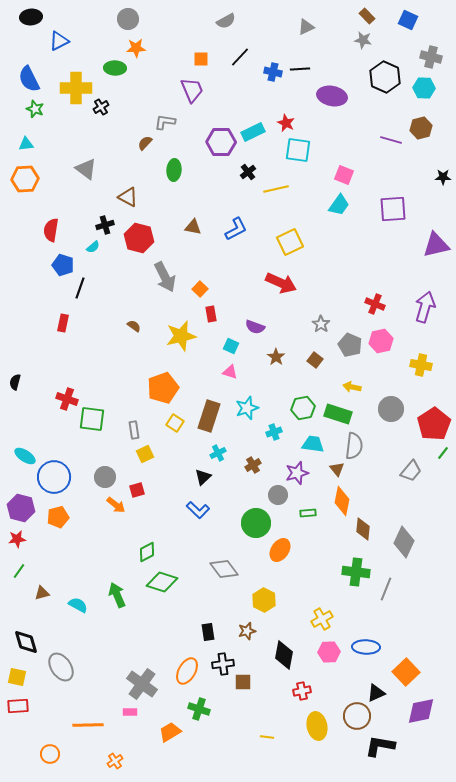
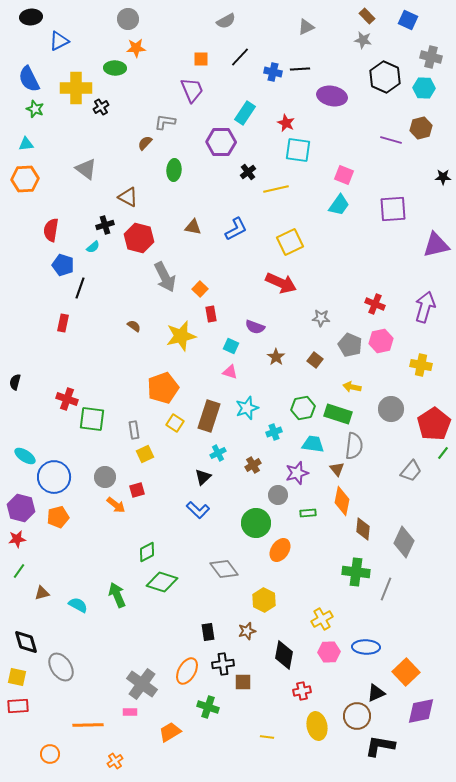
cyan rectangle at (253, 132): moved 8 px left, 19 px up; rotated 30 degrees counterclockwise
gray star at (321, 324): moved 6 px up; rotated 30 degrees counterclockwise
green cross at (199, 709): moved 9 px right, 2 px up
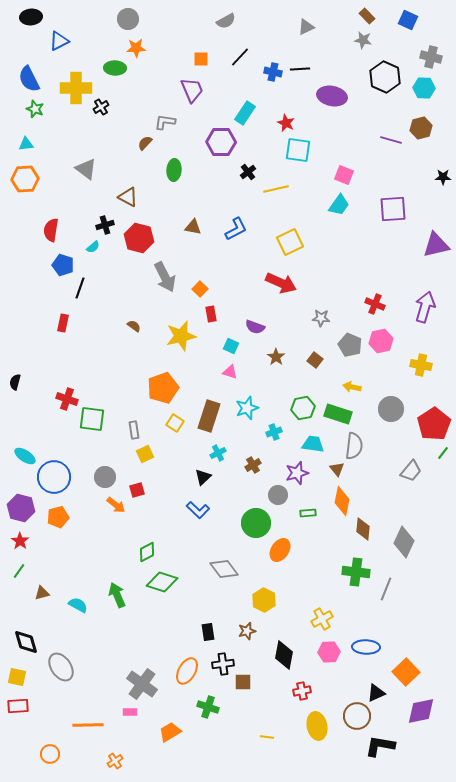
red star at (17, 539): moved 3 px right, 2 px down; rotated 30 degrees counterclockwise
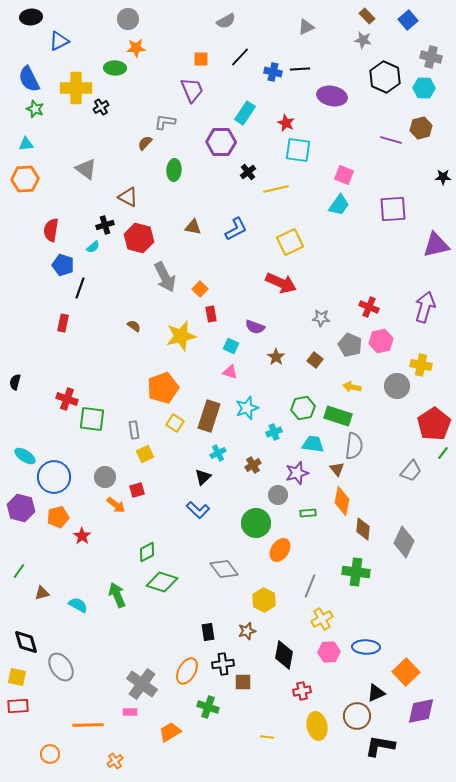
blue square at (408, 20): rotated 24 degrees clockwise
red cross at (375, 304): moved 6 px left, 3 px down
gray circle at (391, 409): moved 6 px right, 23 px up
green rectangle at (338, 414): moved 2 px down
red star at (20, 541): moved 62 px right, 5 px up
gray line at (386, 589): moved 76 px left, 3 px up
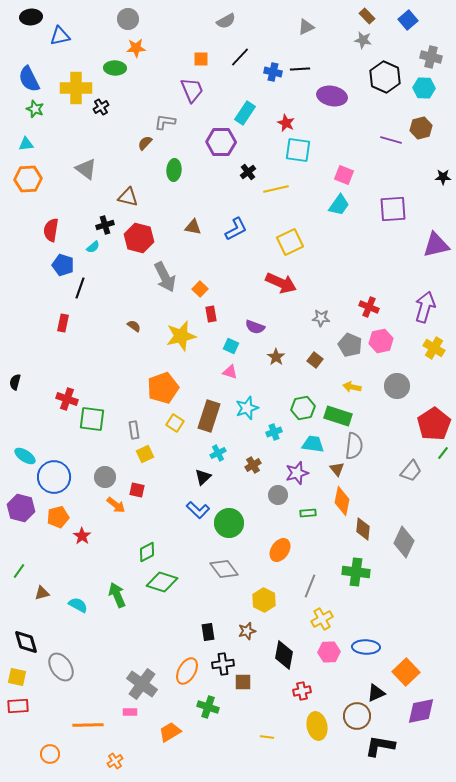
blue triangle at (59, 41): moved 1 px right, 5 px up; rotated 15 degrees clockwise
orange hexagon at (25, 179): moved 3 px right
brown triangle at (128, 197): rotated 15 degrees counterclockwise
yellow cross at (421, 365): moved 13 px right, 17 px up; rotated 20 degrees clockwise
red square at (137, 490): rotated 28 degrees clockwise
green circle at (256, 523): moved 27 px left
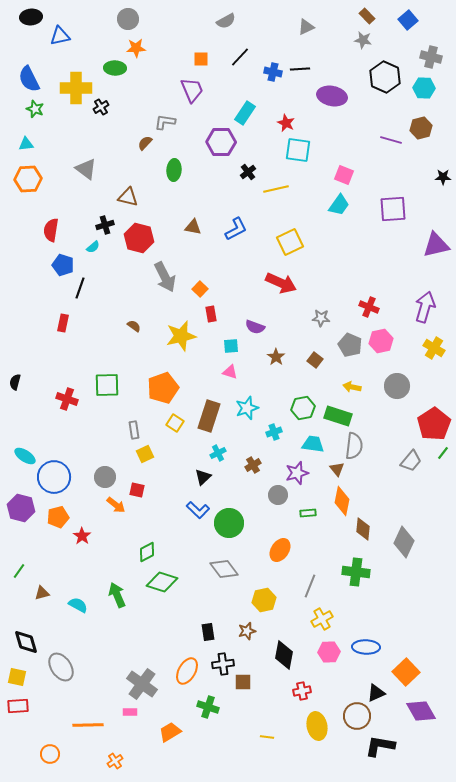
cyan square at (231, 346): rotated 28 degrees counterclockwise
green square at (92, 419): moved 15 px right, 34 px up; rotated 8 degrees counterclockwise
gray trapezoid at (411, 471): moved 10 px up
yellow hexagon at (264, 600): rotated 20 degrees clockwise
purple diamond at (421, 711): rotated 72 degrees clockwise
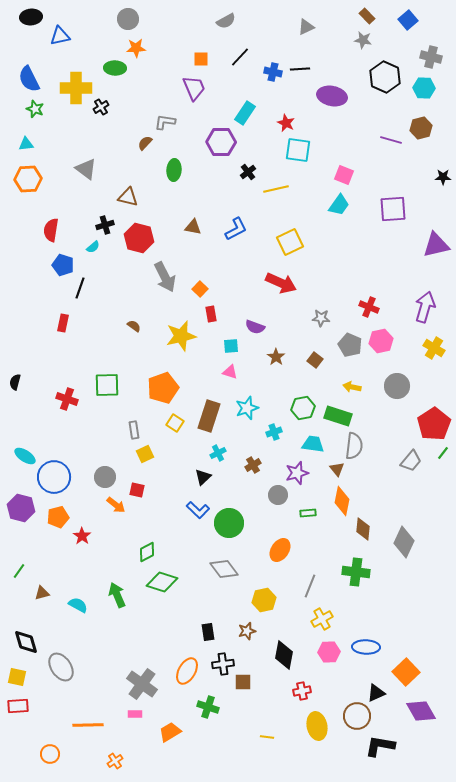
purple trapezoid at (192, 90): moved 2 px right, 2 px up
pink rectangle at (130, 712): moved 5 px right, 2 px down
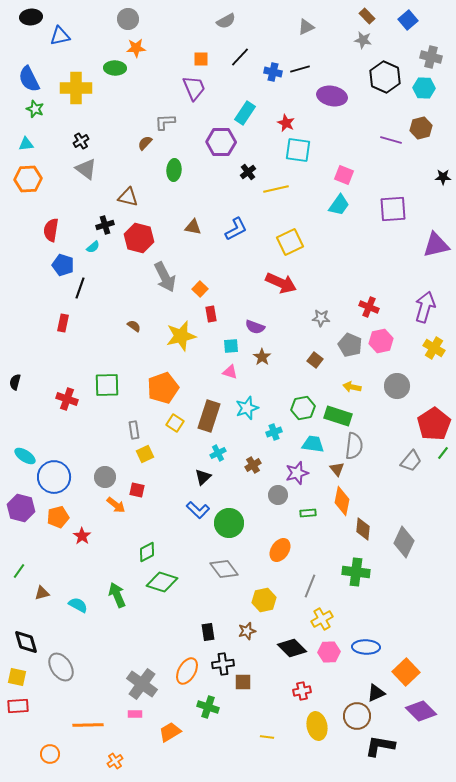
black line at (300, 69): rotated 12 degrees counterclockwise
black cross at (101, 107): moved 20 px left, 34 px down
gray L-shape at (165, 122): rotated 10 degrees counterclockwise
brown star at (276, 357): moved 14 px left
black diamond at (284, 655): moved 8 px right, 7 px up; rotated 56 degrees counterclockwise
purple diamond at (421, 711): rotated 16 degrees counterclockwise
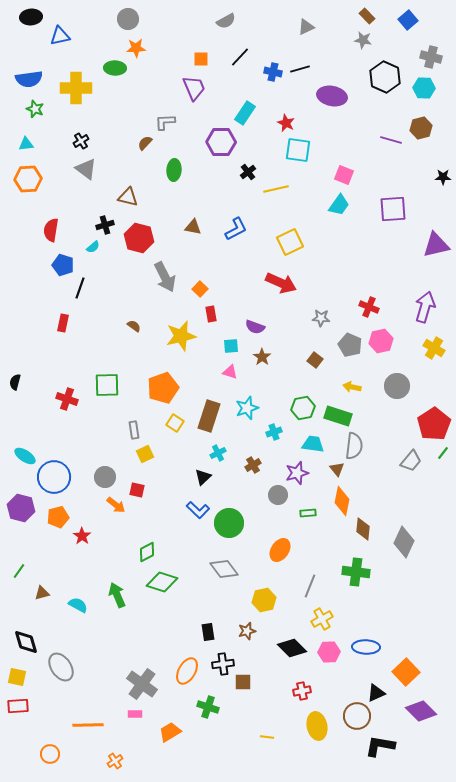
blue semicircle at (29, 79): rotated 72 degrees counterclockwise
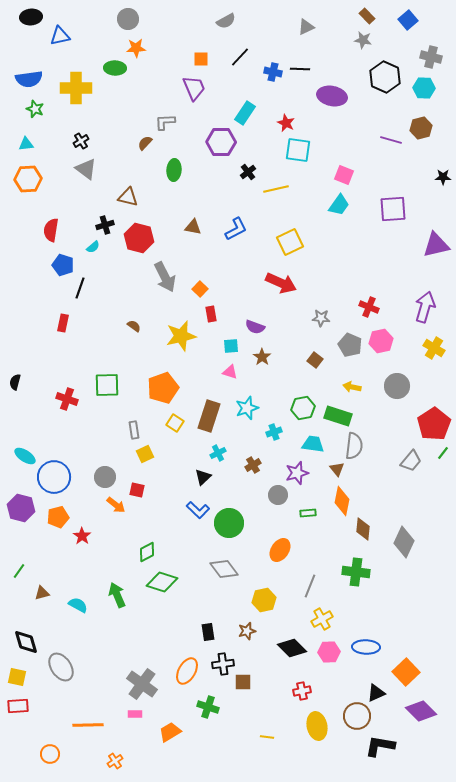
black line at (300, 69): rotated 18 degrees clockwise
